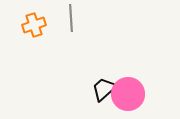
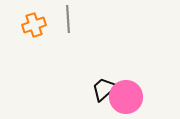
gray line: moved 3 px left, 1 px down
pink circle: moved 2 px left, 3 px down
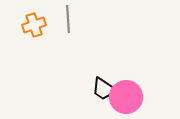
black trapezoid: rotated 104 degrees counterclockwise
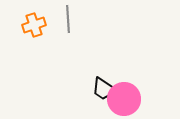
pink circle: moved 2 px left, 2 px down
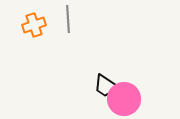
black trapezoid: moved 2 px right, 3 px up
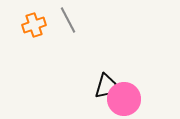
gray line: moved 1 px down; rotated 24 degrees counterclockwise
black trapezoid: rotated 108 degrees counterclockwise
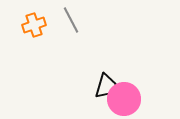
gray line: moved 3 px right
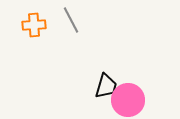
orange cross: rotated 15 degrees clockwise
pink circle: moved 4 px right, 1 px down
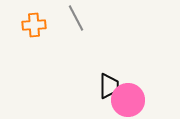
gray line: moved 5 px right, 2 px up
black trapezoid: moved 3 px right; rotated 16 degrees counterclockwise
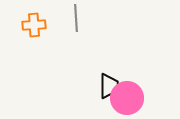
gray line: rotated 24 degrees clockwise
pink circle: moved 1 px left, 2 px up
